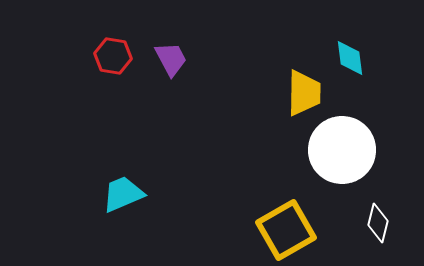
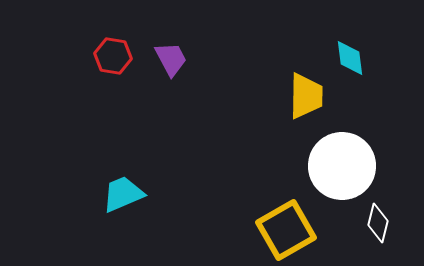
yellow trapezoid: moved 2 px right, 3 px down
white circle: moved 16 px down
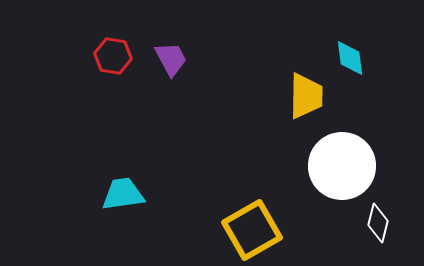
cyan trapezoid: rotated 15 degrees clockwise
yellow square: moved 34 px left
